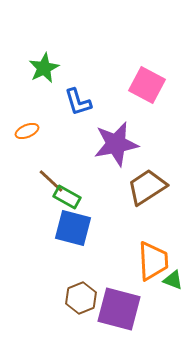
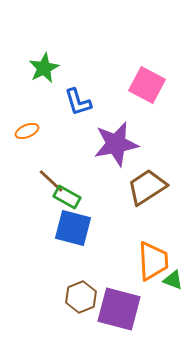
brown hexagon: moved 1 px up
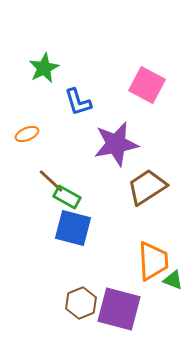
orange ellipse: moved 3 px down
brown hexagon: moved 6 px down
